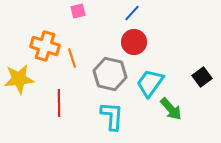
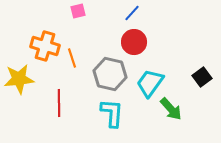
cyan L-shape: moved 3 px up
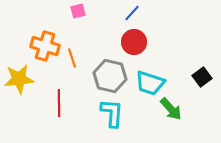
gray hexagon: moved 2 px down
cyan trapezoid: rotated 108 degrees counterclockwise
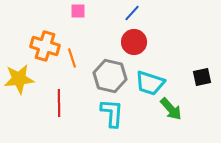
pink square: rotated 14 degrees clockwise
black square: rotated 24 degrees clockwise
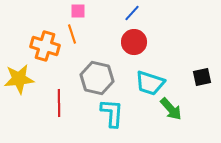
orange line: moved 24 px up
gray hexagon: moved 13 px left, 2 px down
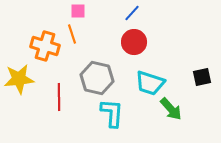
red line: moved 6 px up
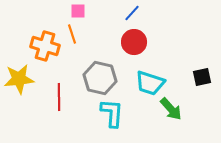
gray hexagon: moved 3 px right
